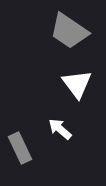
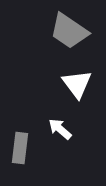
gray rectangle: rotated 32 degrees clockwise
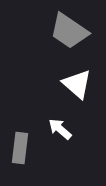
white triangle: rotated 12 degrees counterclockwise
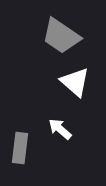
gray trapezoid: moved 8 px left, 5 px down
white triangle: moved 2 px left, 2 px up
